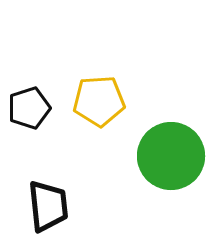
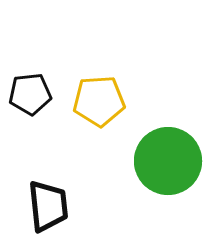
black pentagon: moved 1 px right, 14 px up; rotated 12 degrees clockwise
green circle: moved 3 px left, 5 px down
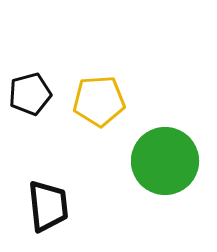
black pentagon: rotated 9 degrees counterclockwise
green circle: moved 3 px left
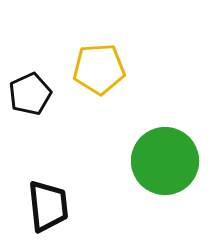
black pentagon: rotated 9 degrees counterclockwise
yellow pentagon: moved 32 px up
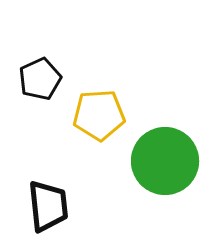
yellow pentagon: moved 46 px down
black pentagon: moved 10 px right, 15 px up
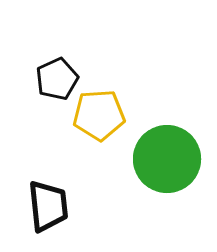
black pentagon: moved 17 px right
green circle: moved 2 px right, 2 px up
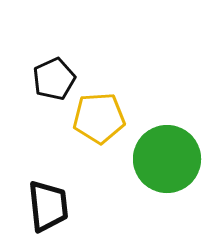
black pentagon: moved 3 px left
yellow pentagon: moved 3 px down
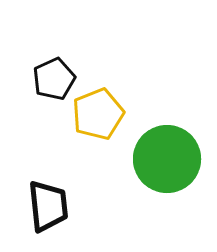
yellow pentagon: moved 1 px left, 4 px up; rotated 18 degrees counterclockwise
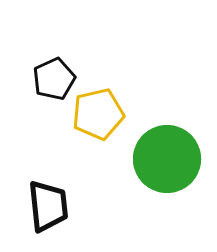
yellow pentagon: rotated 9 degrees clockwise
